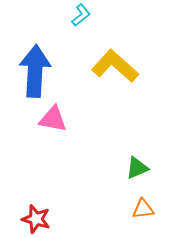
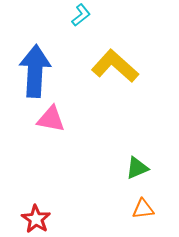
pink triangle: moved 2 px left
red star: rotated 16 degrees clockwise
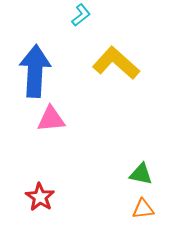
yellow L-shape: moved 1 px right, 3 px up
pink triangle: rotated 16 degrees counterclockwise
green triangle: moved 4 px right, 6 px down; rotated 35 degrees clockwise
red star: moved 4 px right, 22 px up
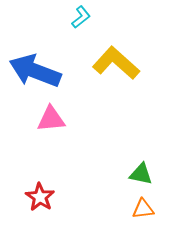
cyan L-shape: moved 2 px down
blue arrow: rotated 72 degrees counterclockwise
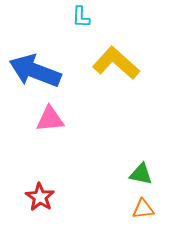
cyan L-shape: rotated 130 degrees clockwise
pink triangle: moved 1 px left
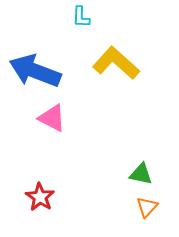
pink triangle: moved 2 px right, 1 px up; rotated 32 degrees clockwise
orange triangle: moved 4 px right, 2 px up; rotated 40 degrees counterclockwise
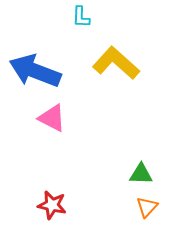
green triangle: rotated 10 degrees counterclockwise
red star: moved 12 px right, 8 px down; rotated 20 degrees counterclockwise
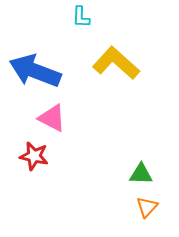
red star: moved 18 px left, 49 px up
